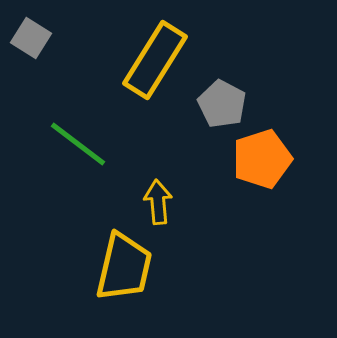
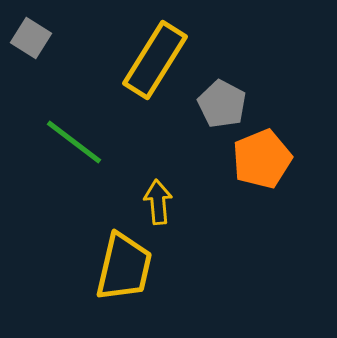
green line: moved 4 px left, 2 px up
orange pentagon: rotated 4 degrees counterclockwise
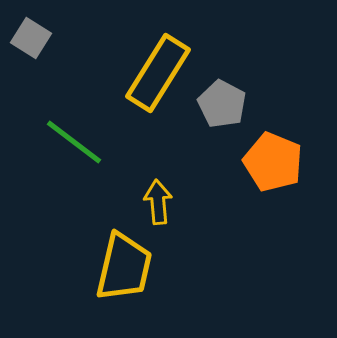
yellow rectangle: moved 3 px right, 13 px down
orange pentagon: moved 11 px right, 3 px down; rotated 28 degrees counterclockwise
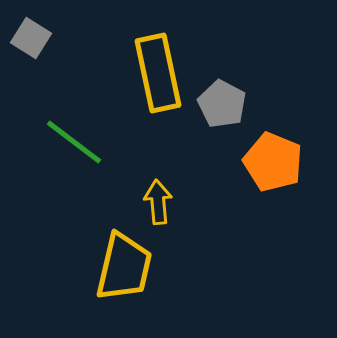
yellow rectangle: rotated 44 degrees counterclockwise
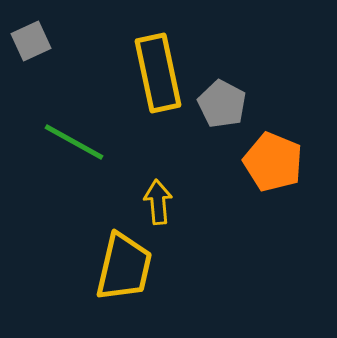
gray square: moved 3 px down; rotated 33 degrees clockwise
green line: rotated 8 degrees counterclockwise
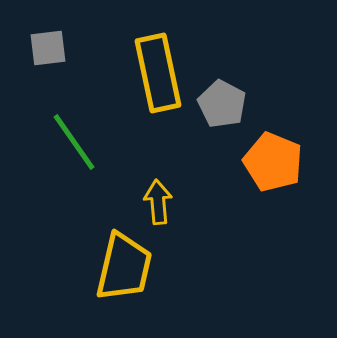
gray square: moved 17 px right, 7 px down; rotated 18 degrees clockwise
green line: rotated 26 degrees clockwise
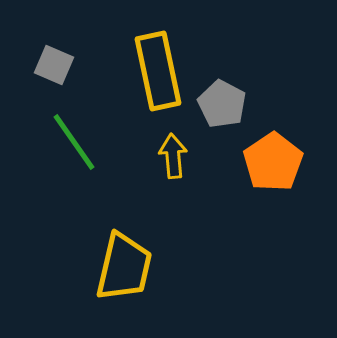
gray square: moved 6 px right, 17 px down; rotated 30 degrees clockwise
yellow rectangle: moved 2 px up
orange pentagon: rotated 16 degrees clockwise
yellow arrow: moved 15 px right, 46 px up
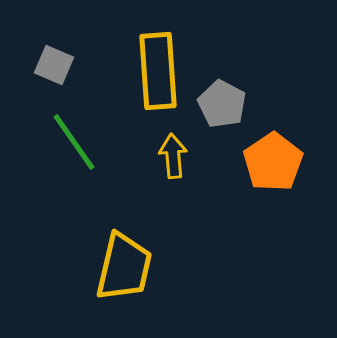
yellow rectangle: rotated 8 degrees clockwise
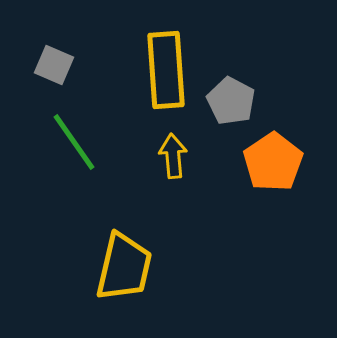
yellow rectangle: moved 8 px right, 1 px up
gray pentagon: moved 9 px right, 3 px up
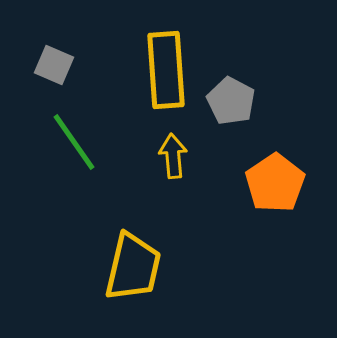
orange pentagon: moved 2 px right, 21 px down
yellow trapezoid: moved 9 px right
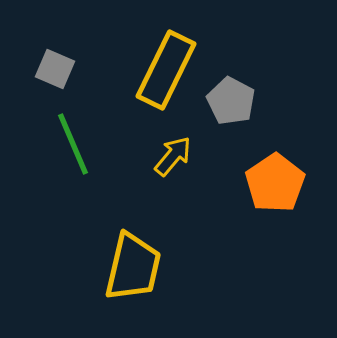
gray square: moved 1 px right, 4 px down
yellow rectangle: rotated 30 degrees clockwise
green line: moved 1 px left, 2 px down; rotated 12 degrees clockwise
yellow arrow: rotated 45 degrees clockwise
